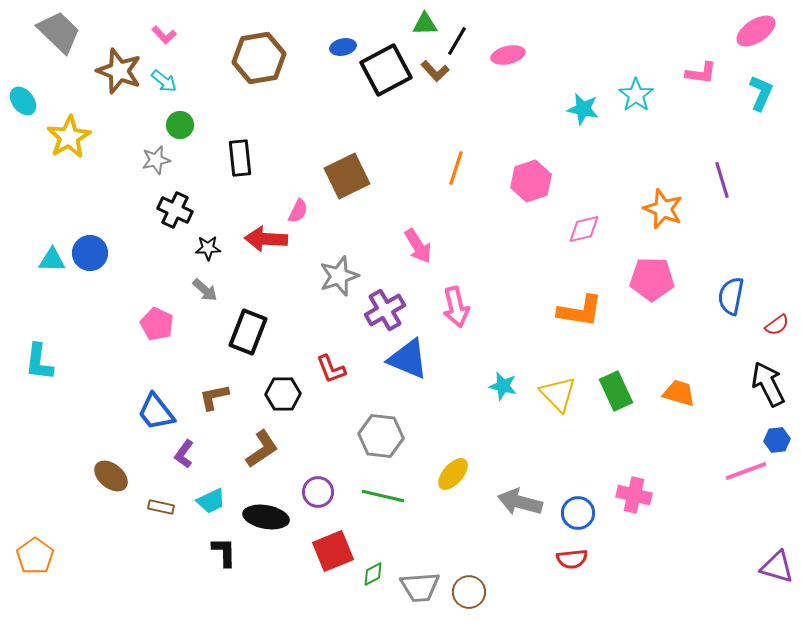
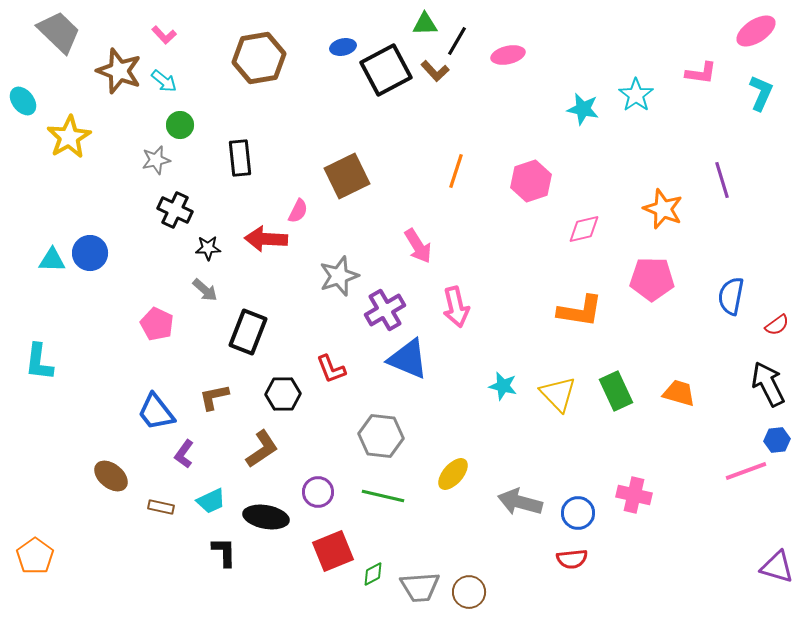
orange line at (456, 168): moved 3 px down
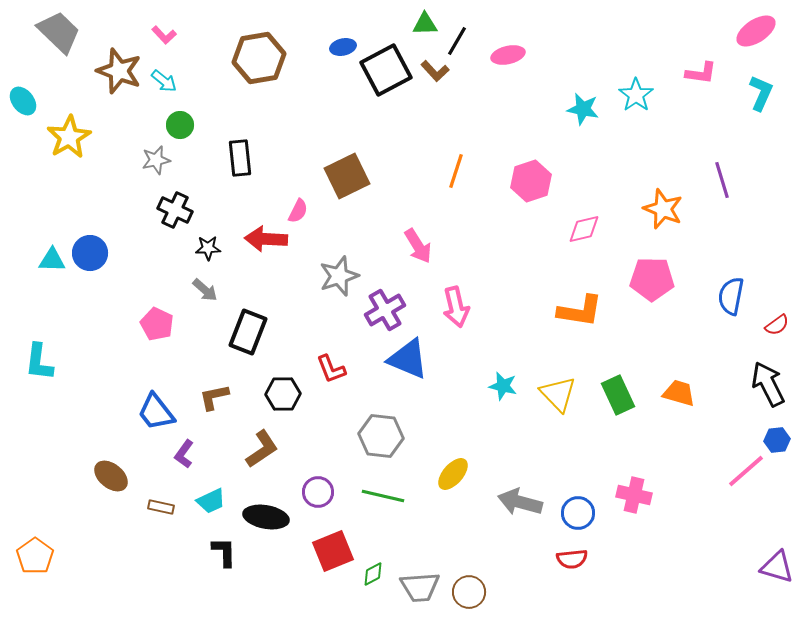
green rectangle at (616, 391): moved 2 px right, 4 px down
pink line at (746, 471): rotated 21 degrees counterclockwise
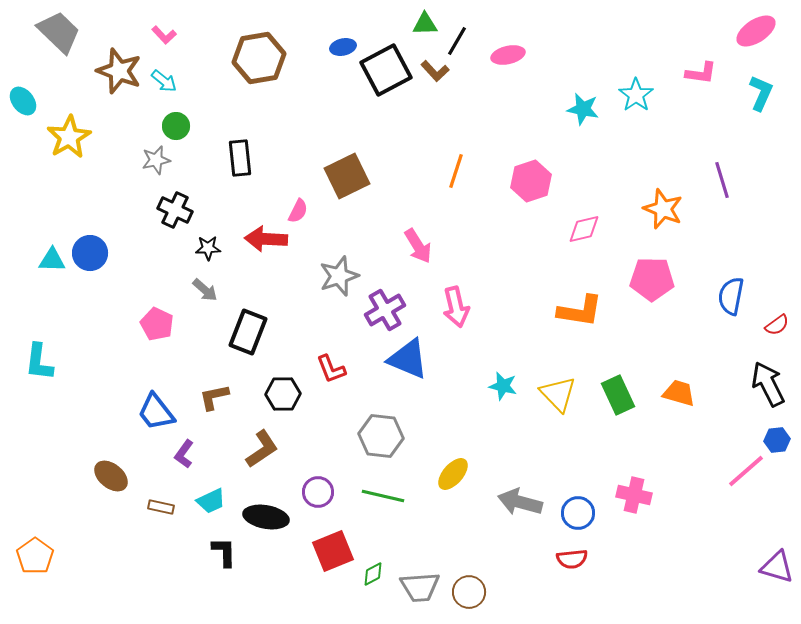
green circle at (180, 125): moved 4 px left, 1 px down
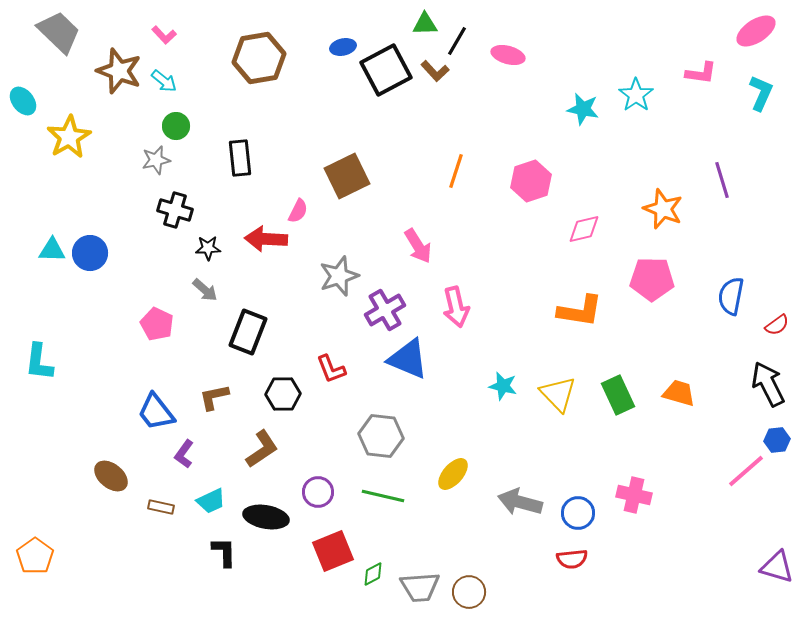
pink ellipse at (508, 55): rotated 28 degrees clockwise
black cross at (175, 210): rotated 8 degrees counterclockwise
cyan triangle at (52, 260): moved 10 px up
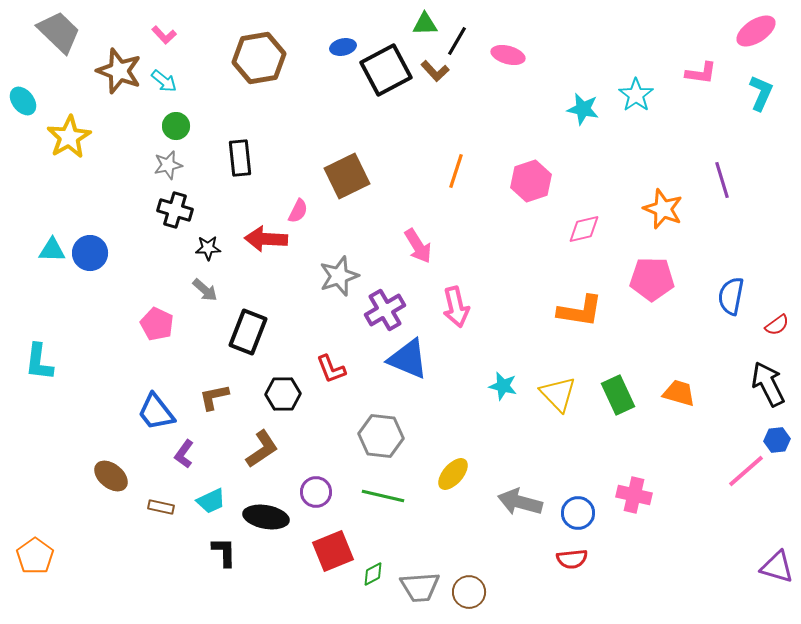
gray star at (156, 160): moved 12 px right, 5 px down
purple circle at (318, 492): moved 2 px left
